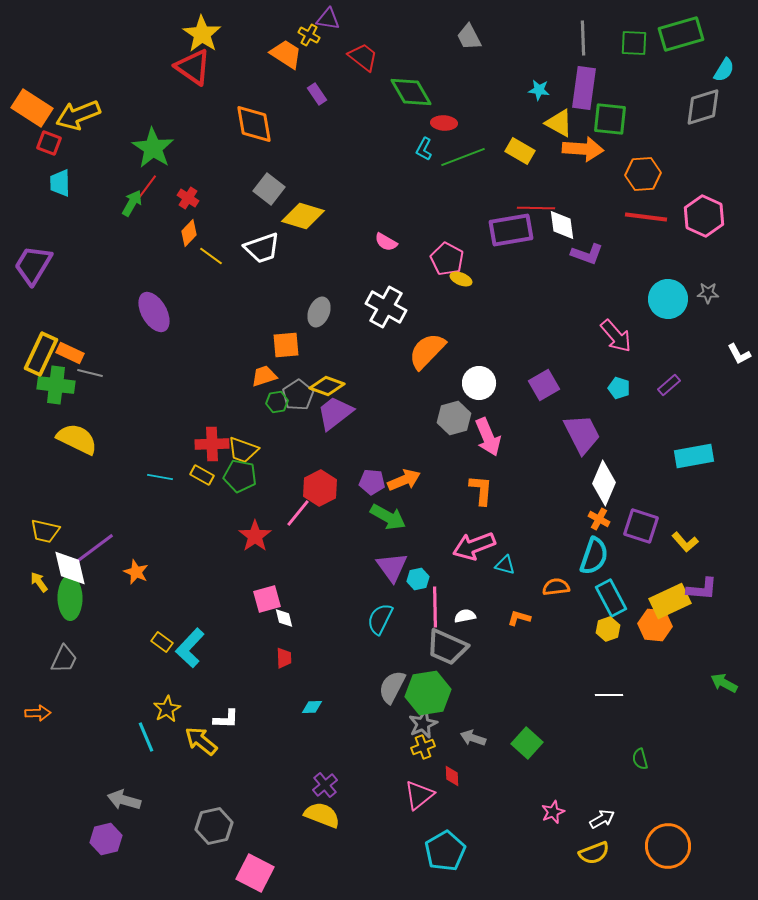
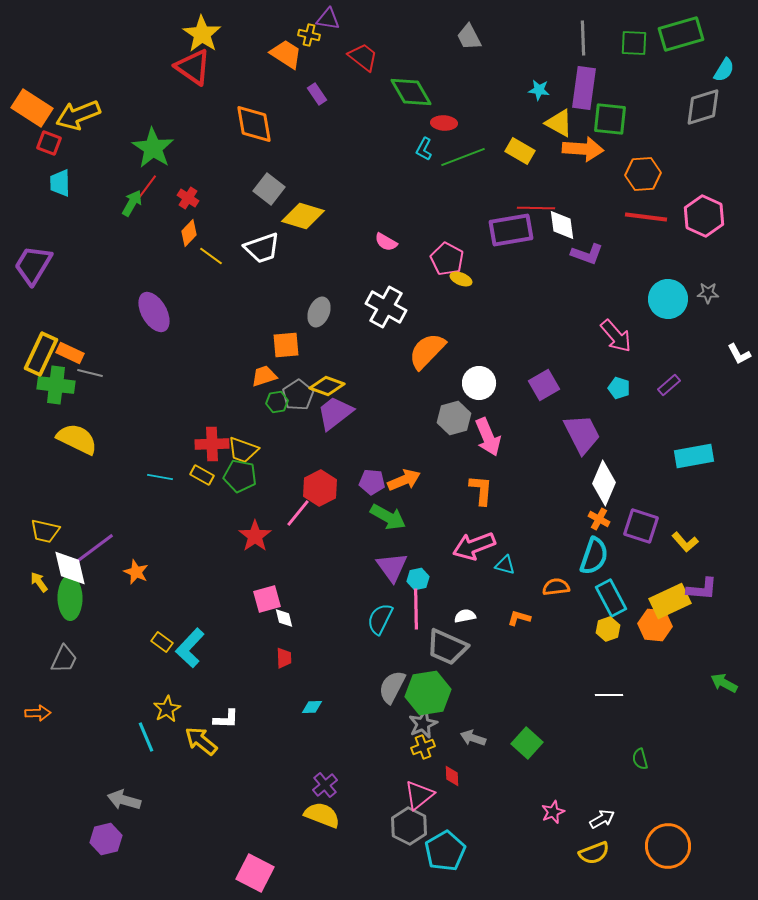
yellow cross at (309, 35): rotated 15 degrees counterclockwise
pink line at (435, 607): moved 19 px left, 2 px down
gray hexagon at (214, 826): moved 195 px right; rotated 21 degrees counterclockwise
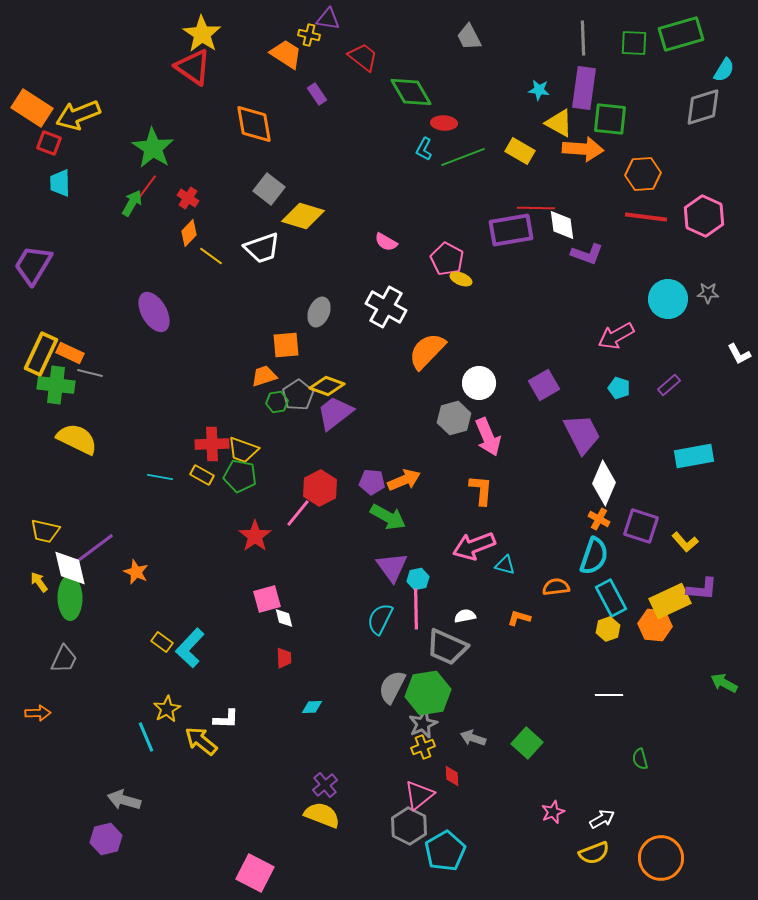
pink arrow at (616, 336): rotated 102 degrees clockwise
orange circle at (668, 846): moved 7 px left, 12 px down
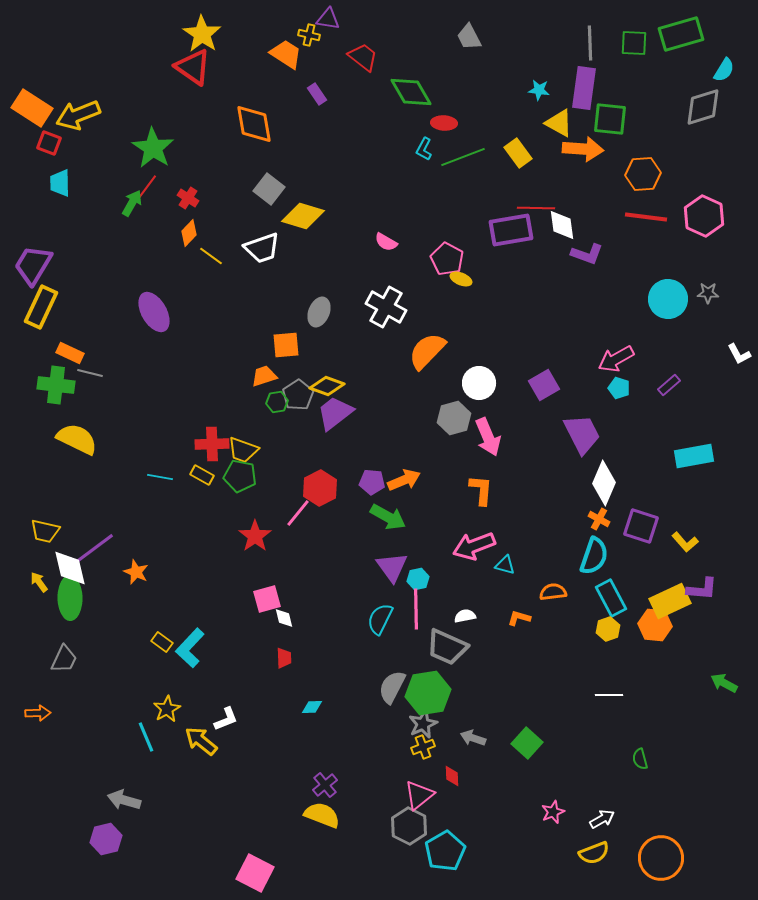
gray line at (583, 38): moved 7 px right, 5 px down
yellow rectangle at (520, 151): moved 2 px left, 2 px down; rotated 24 degrees clockwise
pink arrow at (616, 336): moved 23 px down
yellow rectangle at (41, 354): moved 47 px up
orange semicircle at (556, 587): moved 3 px left, 5 px down
white L-shape at (226, 719): rotated 24 degrees counterclockwise
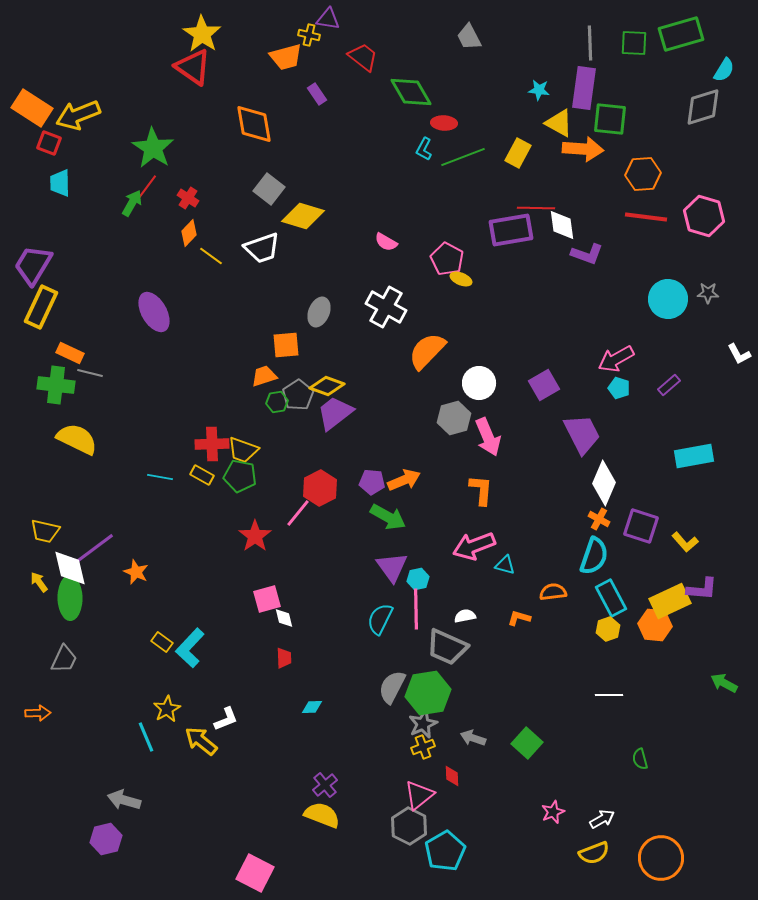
orange trapezoid at (286, 54): moved 3 px down; rotated 132 degrees clockwise
yellow rectangle at (518, 153): rotated 64 degrees clockwise
pink hexagon at (704, 216): rotated 9 degrees counterclockwise
